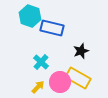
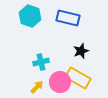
blue rectangle: moved 16 px right, 10 px up
cyan cross: rotated 35 degrees clockwise
yellow arrow: moved 1 px left
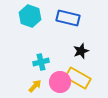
yellow arrow: moved 2 px left, 1 px up
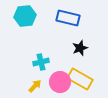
cyan hexagon: moved 5 px left; rotated 25 degrees counterclockwise
black star: moved 1 px left, 3 px up
yellow rectangle: moved 2 px right, 1 px down
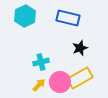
cyan hexagon: rotated 20 degrees counterclockwise
yellow rectangle: moved 1 px up; rotated 60 degrees counterclockwise
yellow arrow: moved 4 px right, 1 px up
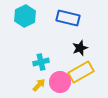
yellow rectangle: moved 1 px right, 6 px up
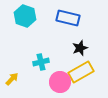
cyan hexagon: rotated 15 degrees counterclockwise
yellow arrow: moved 27 px left, 6 px up
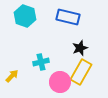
blue rectangle: moved 1 px up
yellow rectangle: rotated 30 degrees counterclockwise
yellow arrow: moved 3 px up
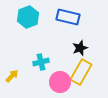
cyan hexagon: moved 3 px right, 1 px down; rotated 20 degrees clockwise
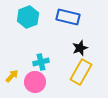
pink circle: moved 25 px left
